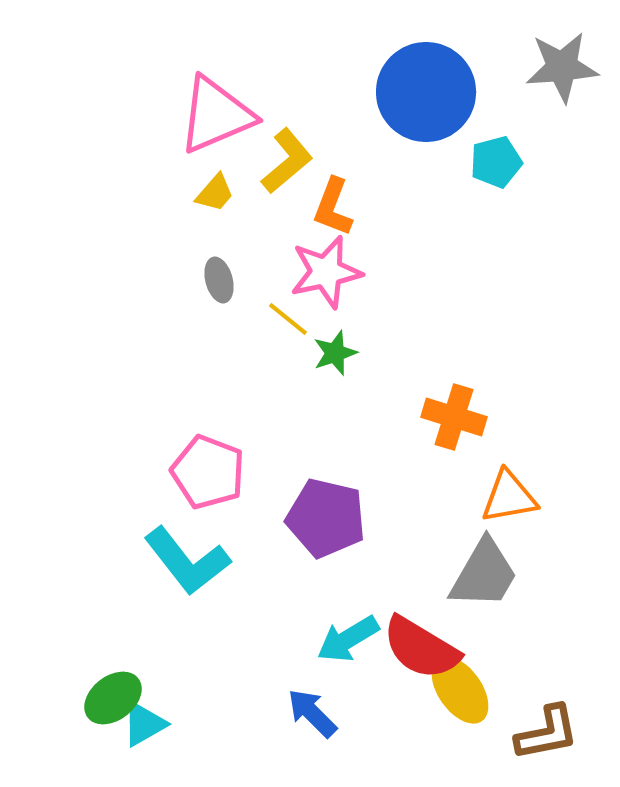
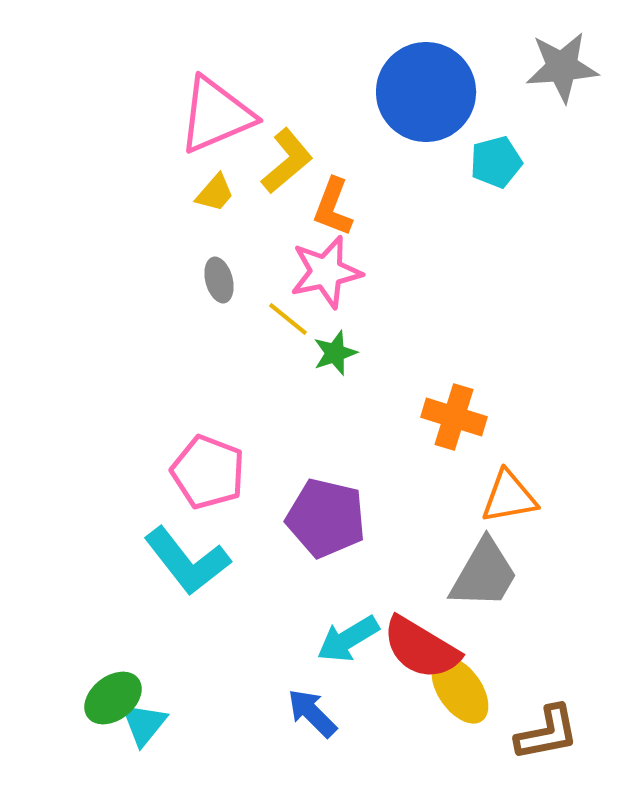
cyan triangle: rotated 21 degrees counterclockwise
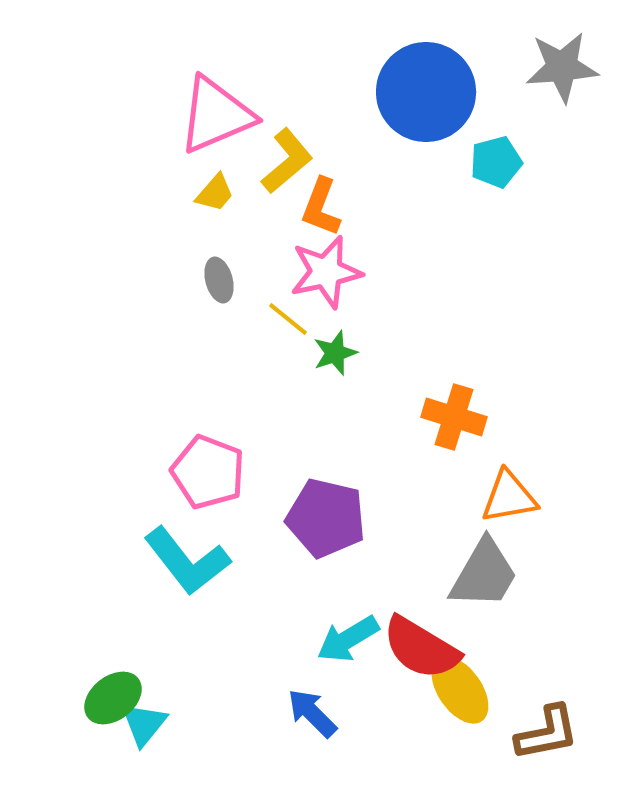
orange L-shape: moved 12 px left
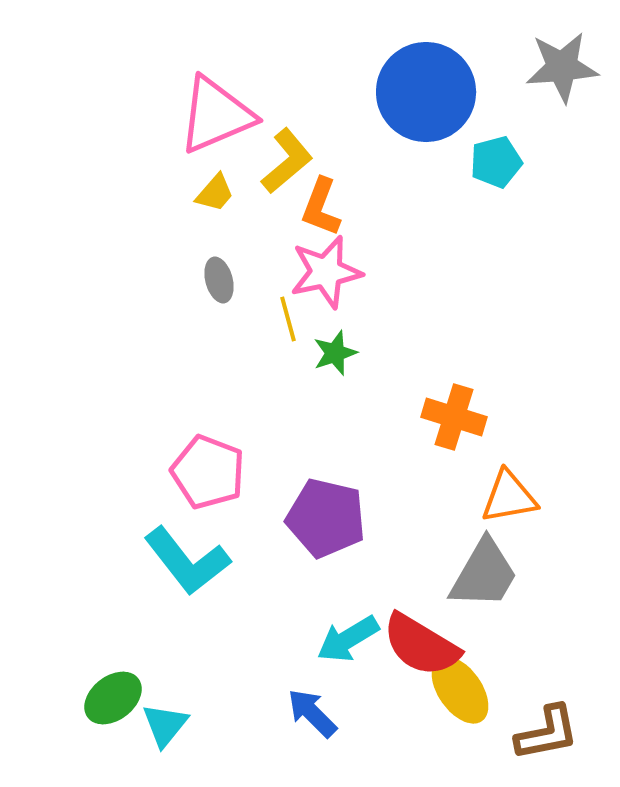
yellow line: rotated 36 degrees clockwise
red semicircle: moved 3 px up
cyan triangle: moved 21 px right, 1 px down
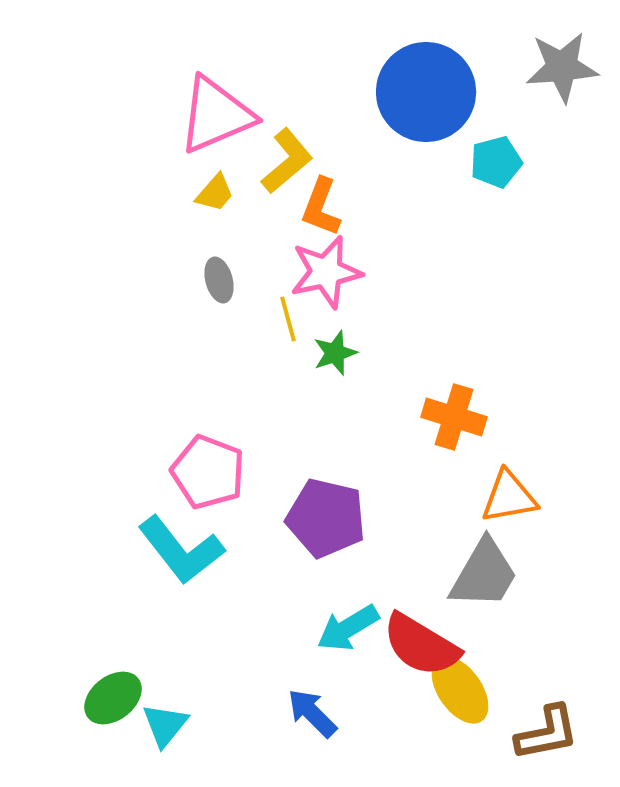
cyan L-shape: moved 6 px left, 11 px up
cyan arrow: moved 11 px up
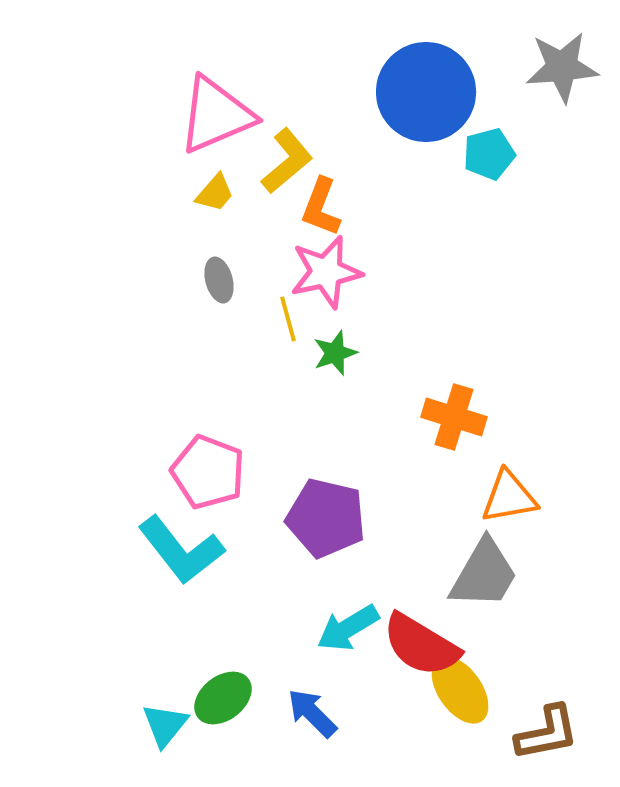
cyan pentagon: moved 7 px left, 8 px up
green ellipse: moved 110 px right
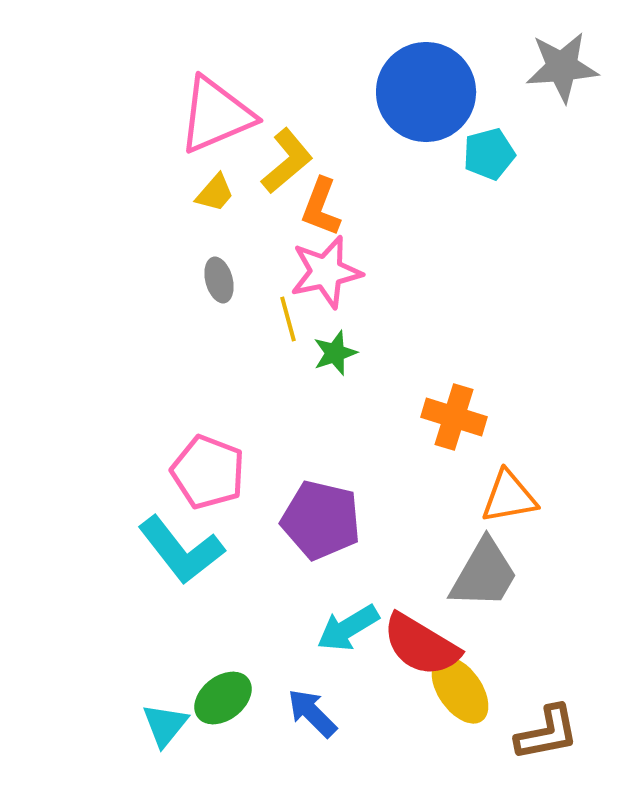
purple pentagon: moved 5 px left, 2 px down
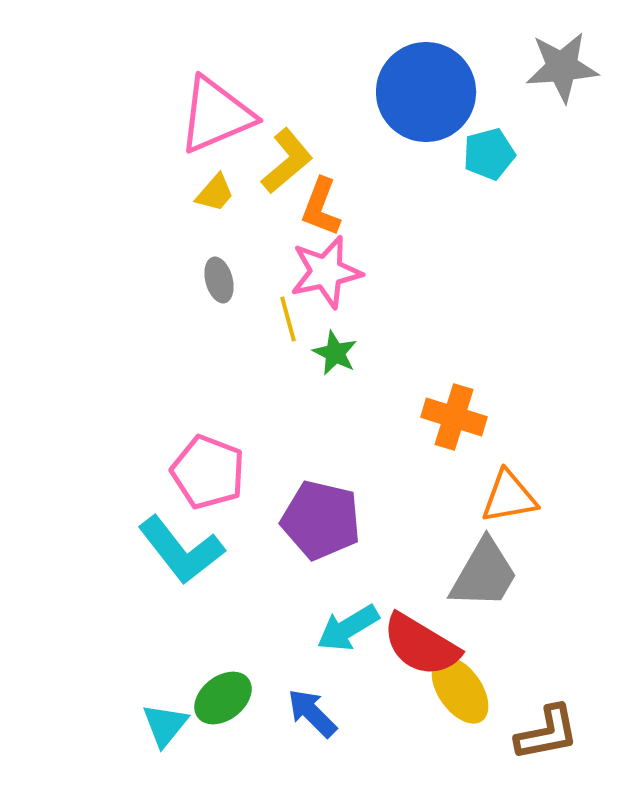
green star: rotated 27 degrees counterclockwise
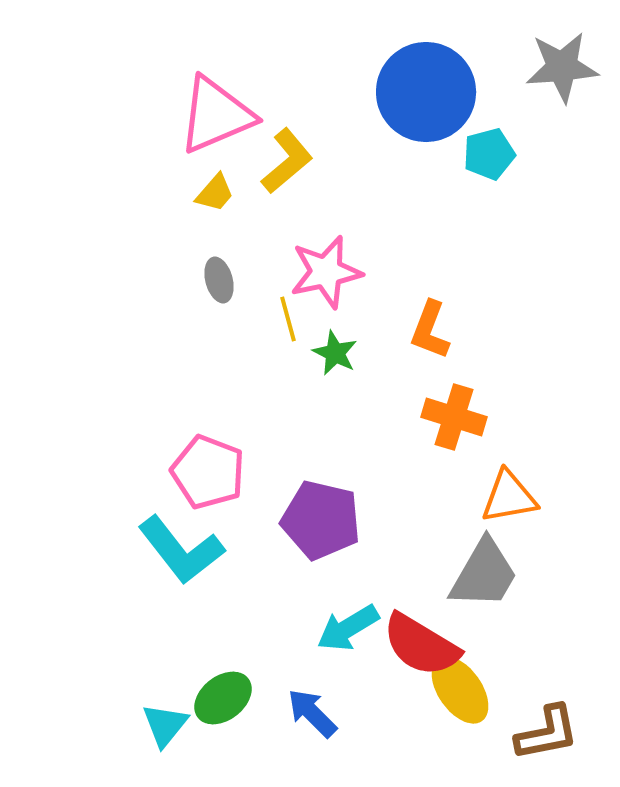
orange L-shape: moved 109 px right, 123 px down
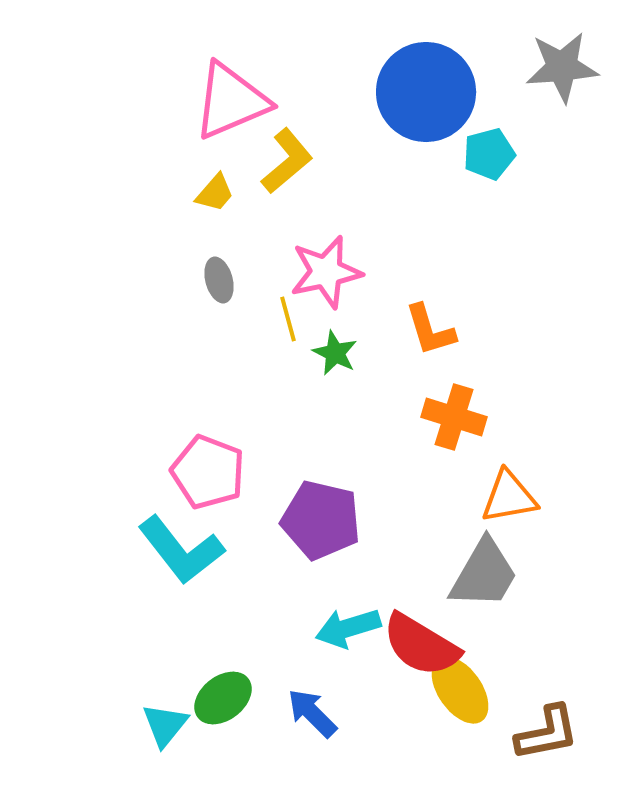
pink triangle: moved 15 px right, 14 px up
orange L-shape: rotated 38 degrees counterclockwise
cyan arrow: rotated 14 degrees clockwise
